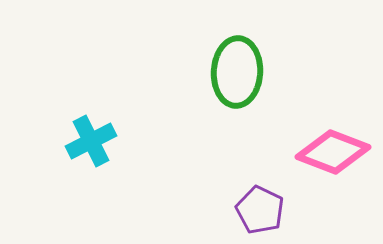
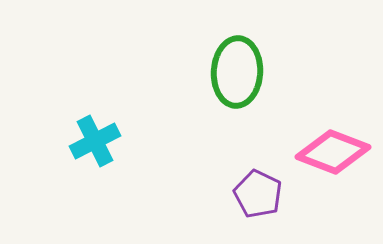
cyan cross: moved 4 px right
purple pentagon: moved 2 px left, 16 px up
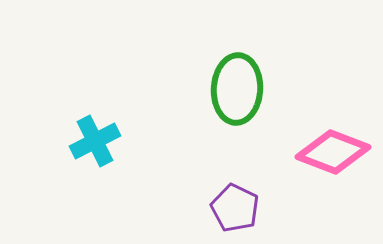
green ellipse: moved 17 px down
purple pentagon: moved 23 px left, 14 px down
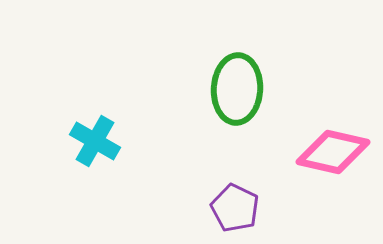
cyan cross: rotated 33 degrees counterclockwise
pink diamond: rotated 8 degrees counterclockwise
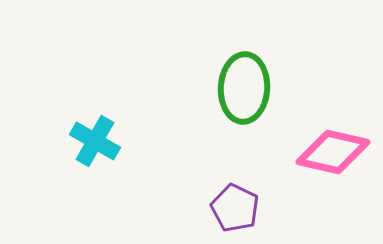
green ellipse: moved 7 px right, 1 px up
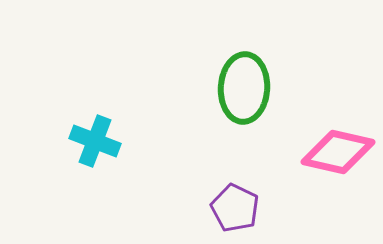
cyan cross: rotated 9 degrees counterclockwise
pink diamond: moved 5 px right
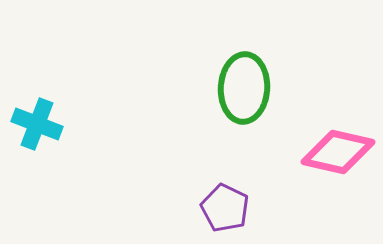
cyan cross: moved 58 px left, 17 px up
purple pentagon: moved 10 px left
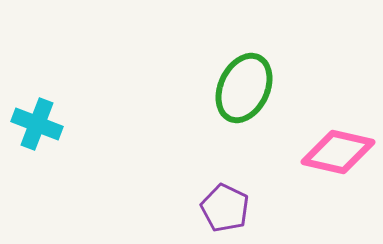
green ellipse: rotated 22 degrees clockwise
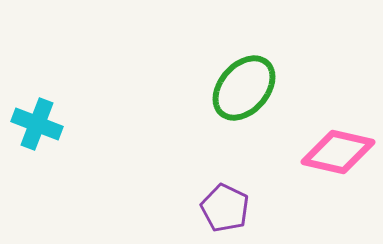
green ellipse: rotated 16 degrees clockwise
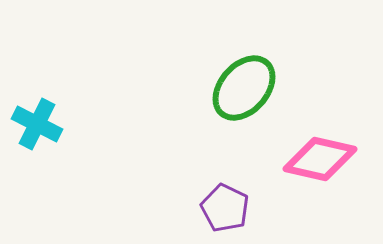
cyan cross: rotated 6 degrees clockwise
pink diamond: moved 18 px left, 7 px down
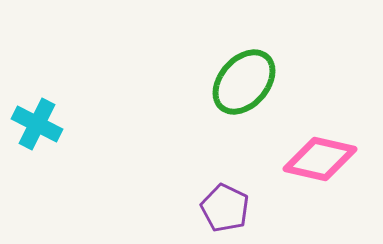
green ellipse: moved 6 px up
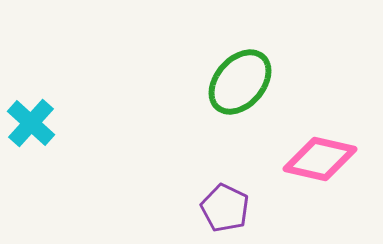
green ellipse: moved 4 px left
cyan cross: moved 6 px left, 1 px up; rotated 15 degrees clockwise
